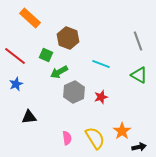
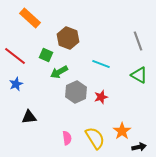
gray hexagon: moved 2 px right
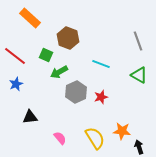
black triangle: moved 1 px right
orange star: rotated 30 degrees counterclockwise
pink semicircle: moved 7 px left; rotated 32 degrees counterclockwise
black arrow: rotated 96 degrees counterclockwise
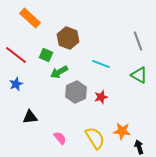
red line: moved 1 px right, 1 px up
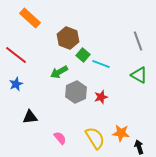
green square: moved 37 px right; rotated 16 degrees clockwise
orange star: moved 1 px left, 2 px down
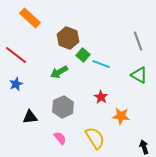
gray hexagon: moved 13 px left, 15 px down
red star: rotated 24 degrees counterclockwise
orange star: moved 17 px up
black arrow: moved 5 px right
